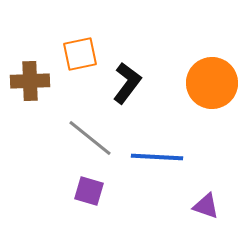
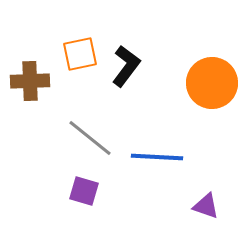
black L-shape: moved 1 px left, 17 px up
purple square: moved 5 px left
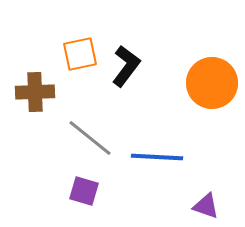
brown cross: moved 5 px right, 11 px down
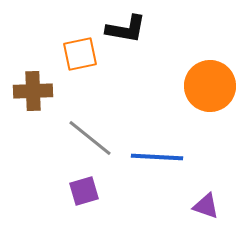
black L-shape: moved 37 px up; rotated 63 degrees clockwise
orange circle: moved 2 px left, 3 px down
brown cross: moved 2 px left, 1 px up
purple square: rotated 32 degrees counterclockwise
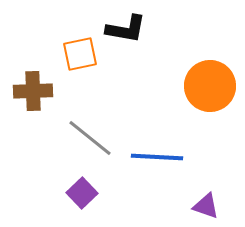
purple square: moved 2 px left, 2 px down; rotated 28 degrees counterclockwise
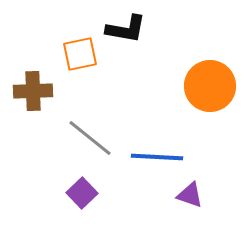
purple triangle: moved 16 px left, 11 px up
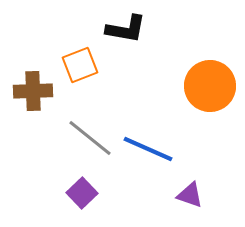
orange square: moved 11 px down; rotated 9 degrees counterclockwise
blue line: moved 9 px left, 8 px up; rotated 21 degrees clockwise
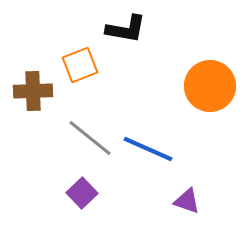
purple triangle: moved 3 px left, 6 px down
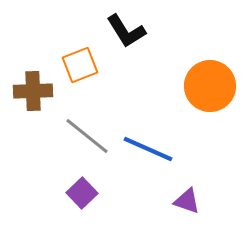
black L-shape: moved 2 px down; rotated 48 degrees clockwise
gray line: moved 3 px left, 2 px up
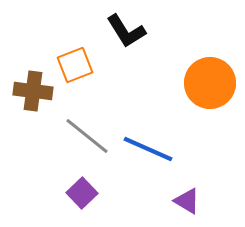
orange square: moved 5 px left
orange circle: moved 3 px up
brown cross: rotated 9 degrees clockwise
purple triangle: rotated 12 degrees clockwise
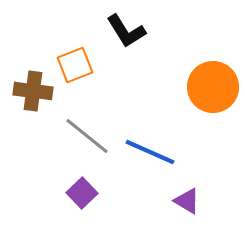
orange circle: moved 3 px right, 4 px down
blue line: moved 2 px right, 3 px down
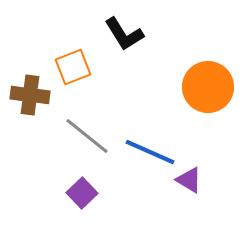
black L-shape: moved 2 px left, 3 px down
orange square: moved 2 px left, 2 px down
orange circle: moved 5 px left
brown cross: moved 3 px left, 4 px down
purple triangle: moved 2 px right, 21 px up
